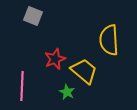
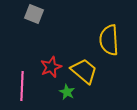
gray square: moved 1 px right, 2 px up
red star: moved 4 px left, 8 px down
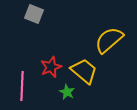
yellow semicircle: rotated 52 degrees clockwise
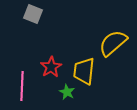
gray square: moved 1 px left
yellow semicircle: moved 4 px right, 3 px down
red star: rotated 10 degrees counterclockwise
yellow trapezoid: rotated 124 degrees counterclockwise
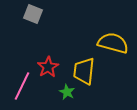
yellow semicircle: rotated 56 degrees clockwise
red star: moved 3 px left
pink line: rotated 24 degrees clockwise
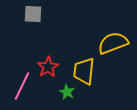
gray square: rotated 18 degrees counterclockwise
yellow semicircle: rotated 36 degrees counterclockwise
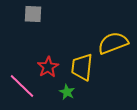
yellow trapezoid: moved 2 px left, 4 px up
pink line: rotated 72 degrees counterclockwise
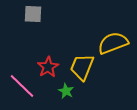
yellow trapezoid: rotated 16 degrees clockwise
green star: moved 1 px left, 1 px up
